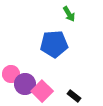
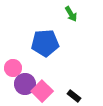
green arrow: moved 2 px right
blue pentagon: moved 9 px left, 1 px up
pink circle: moved 2 px right, 6 px up
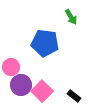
green arrow: moved 3 px down
blue pentagon: rotated 12 degrees clockwise
pink circle: moved 2 px left, 1 px up
purple circle: moved 4 px left, 1 px down
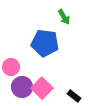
green arrow: moved 7 px left
purple circle: moved 1 px right, 2 px down
pink square: moved 3 px up
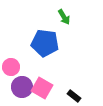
pink square: rotated 15 degrees counterclockwise
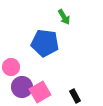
pink square: moved 2 px left, 4 px down; rotated 30 degrees clockwise
black rectangle: moved 1 px right; rotated 24 degrees clockwise
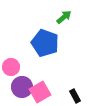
green arrow: rotated 98 degrees counterclockwise
blue pentagon: rotated 12 degrees clockwise
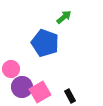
pink circle: moved 2 px down
black rectangle: moved 5 px left
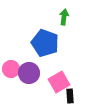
green arrow: rotated 42 degrees counterclockwise
purple circle: moved 7 px right, 14 px up
pink square: moved 19 px right, 10 px up
black rectangle: rotated 24 degrees clockwise
